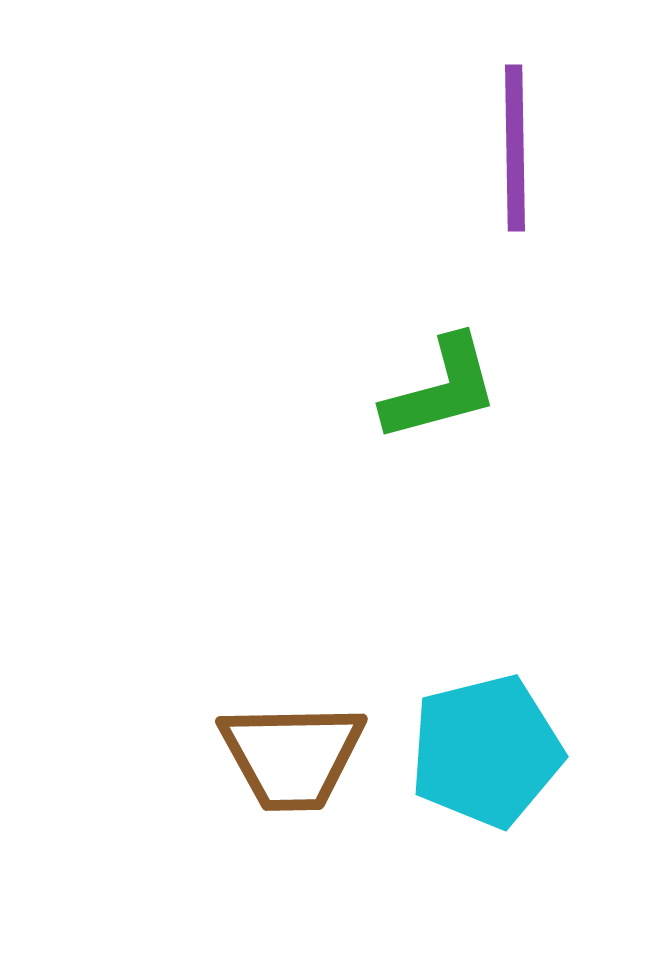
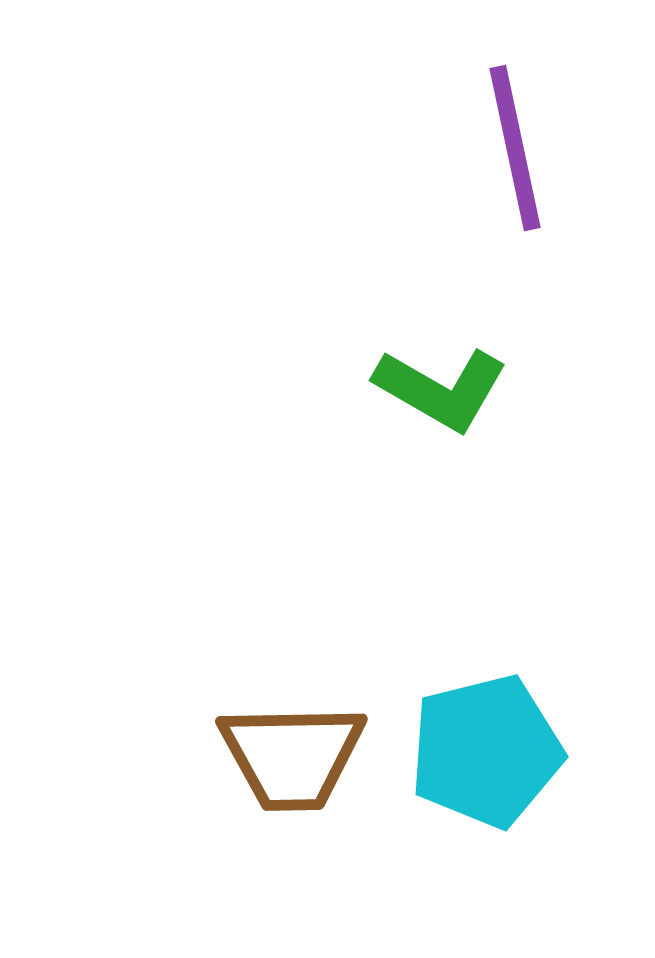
purple line: rotated 11 degrees counterclockwise
green L-shape: rotated 45 degrees clockwise
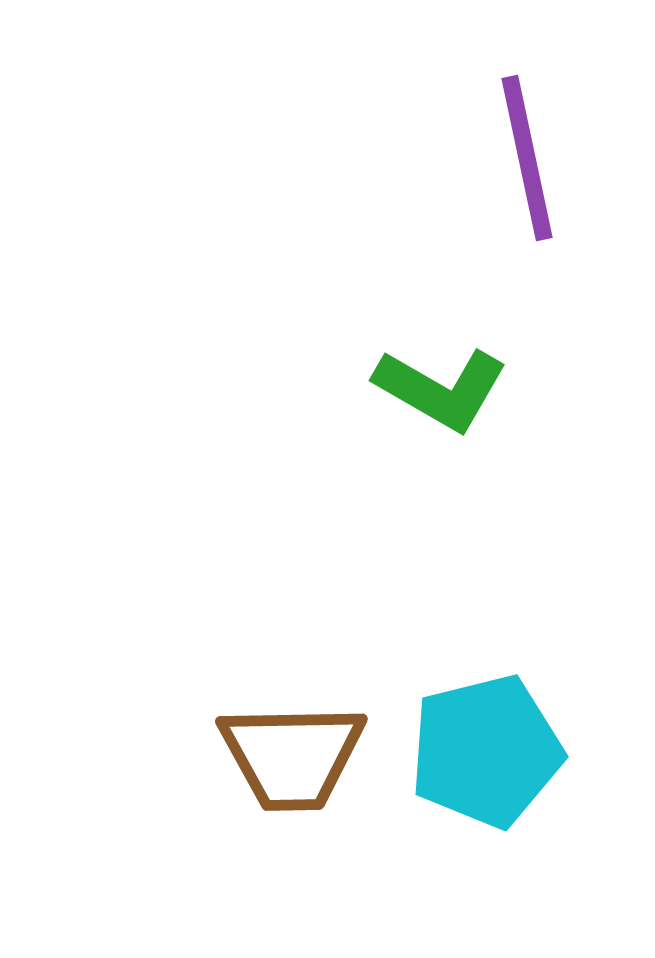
purple line: moved 12 px right, 10 px down
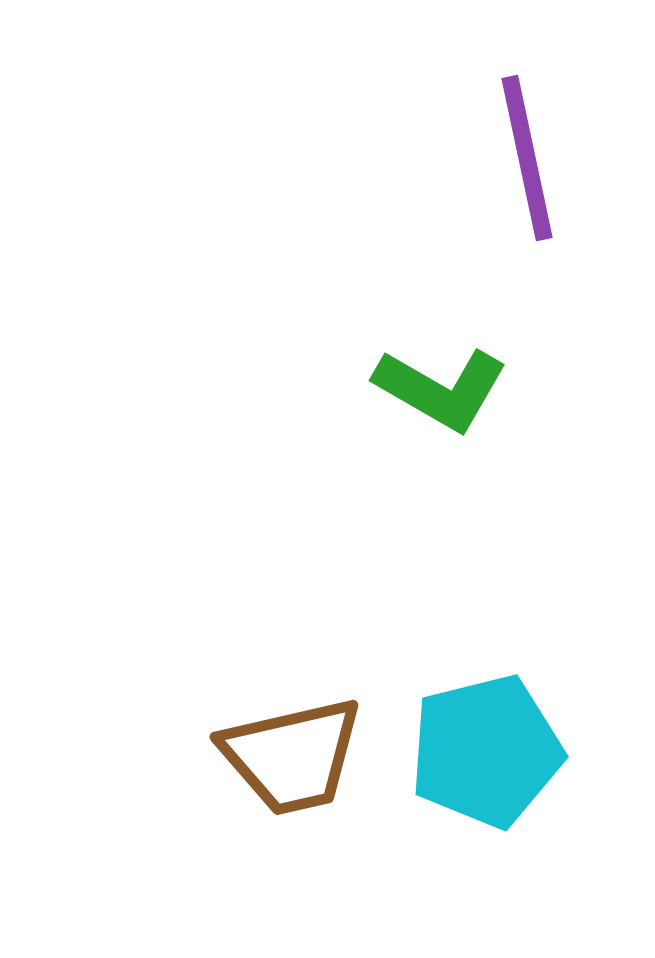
brown trapezoid: rotated 12 degrees counterclockwise
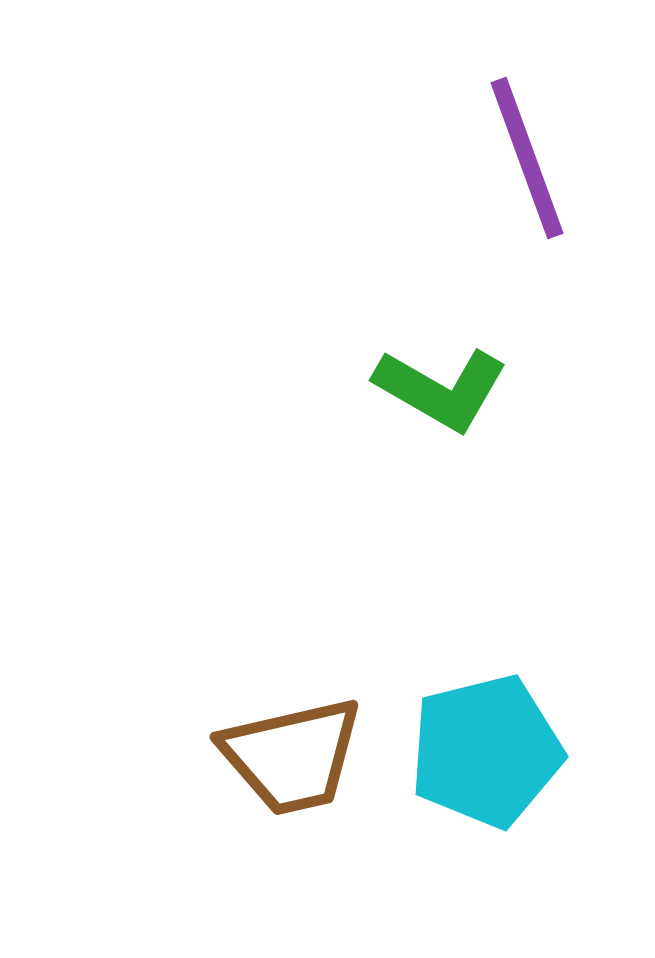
purple line: rotated 8 degrees counterclockwise
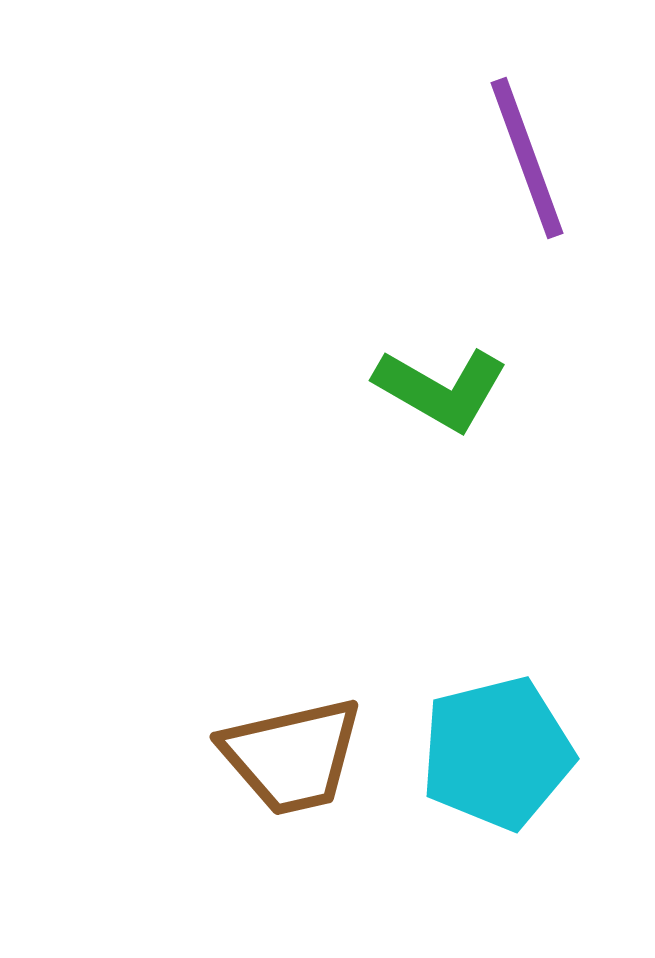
cyan pentagon: moved 11 px right, 2 px down
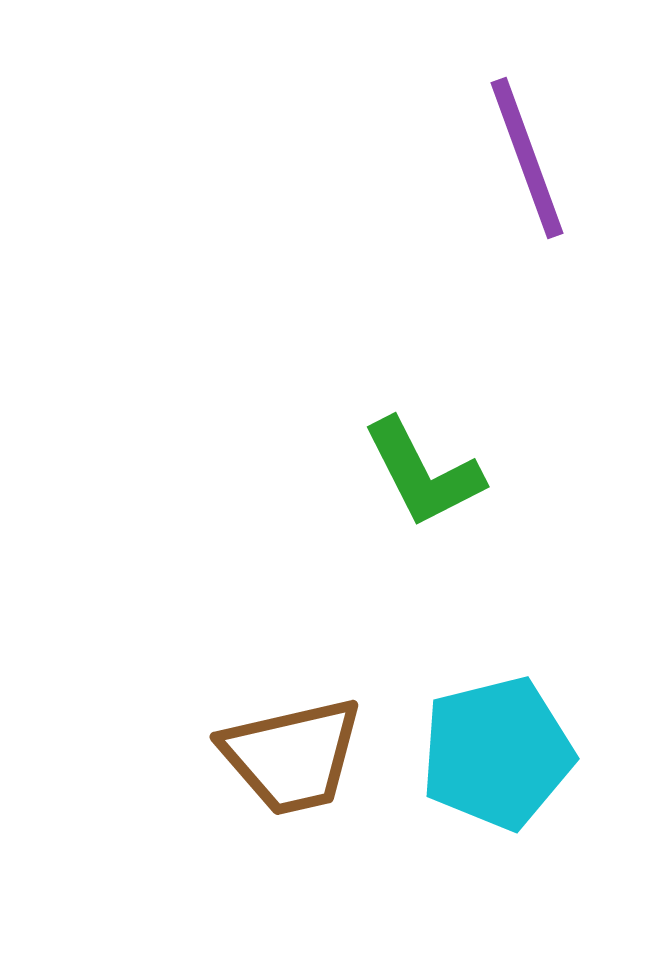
green L-shape: moved 18 px left, 84 px down; rotated 33 degrees clockwise
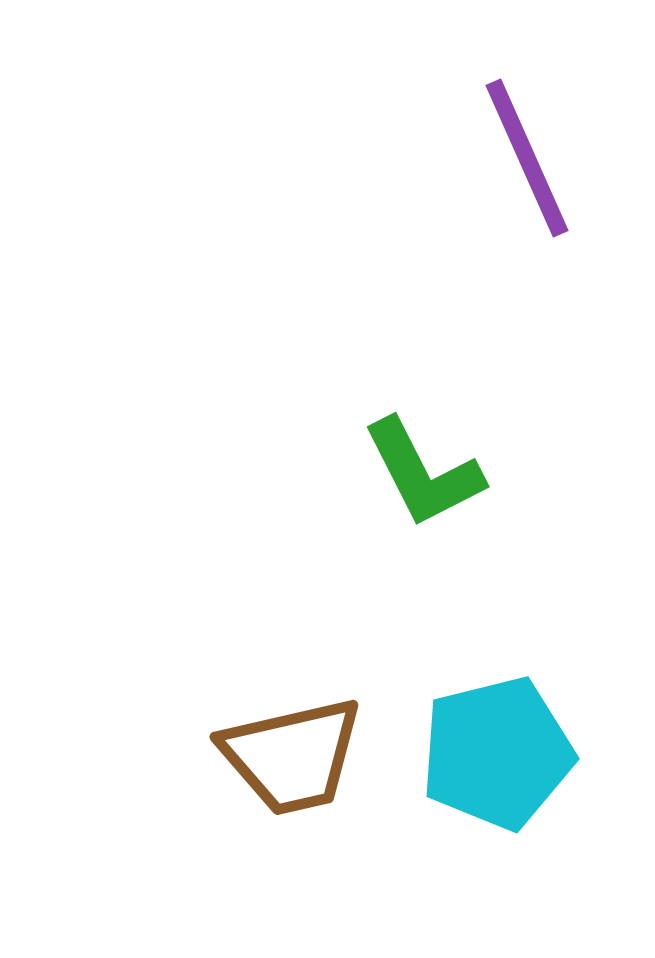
purple line: rotated 4 degrees counterclockwise
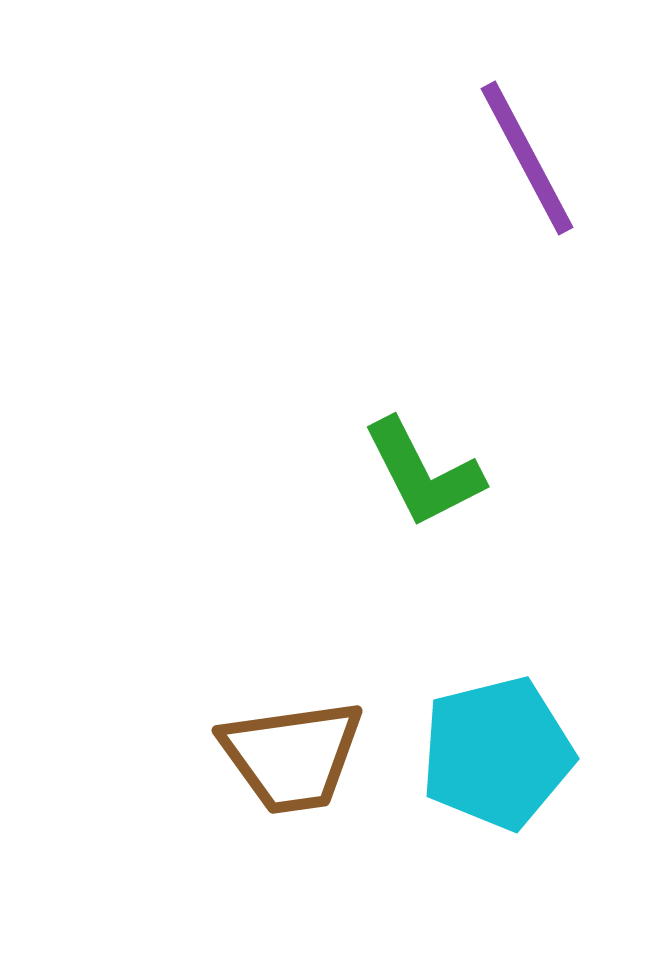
purple line: rotated 4 degrees counterclockwise
brown trapezoid: rotated 5 degrees clockwise
